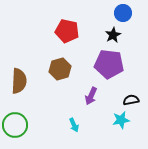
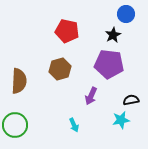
blue circle: moved 3 px right, 1 px down
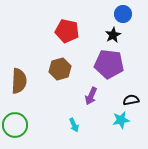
blue circle: moved 3 px left
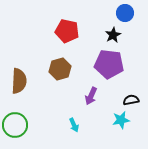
blue circle: moved 2 px right, 1 px up
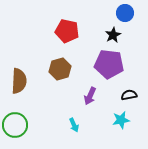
purple arrow: moved 1 px left
black semicircle: moved 2 px left, 5 px up
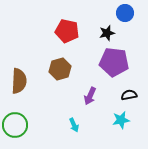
black star: moved 6 px left, 2 px up; rotated 14 degrees clockwise
purple pentagon: moved 5 px right, 2 px up
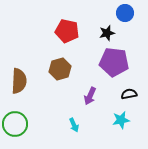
black semicircle: moved 1 px up
green circle: moved 1 px up
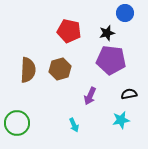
red pentagon: moved 2 px right
purple pentagon: moved 3 px left, 2 px up
brown semicircle: moved 9 px right, 11 px up
green circle: moved 2 px right, 1 px up
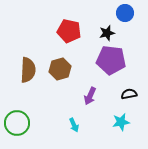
cyan star: moved 2 px down
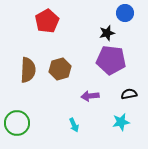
red pentagon: moved 22 px left, 10 px up; rotated 30 degrees clockwise
purple arrow: rotated 60 degrees clockwise
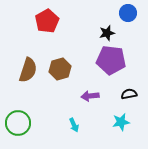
blue circle: moved 3 px right
brown semicircle: rotated 15 degrees clockwise
green circle: moved 1 px right
